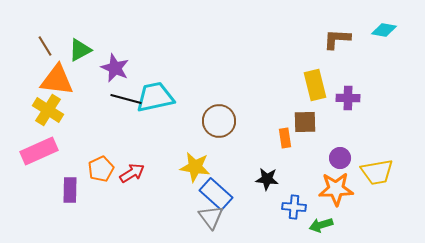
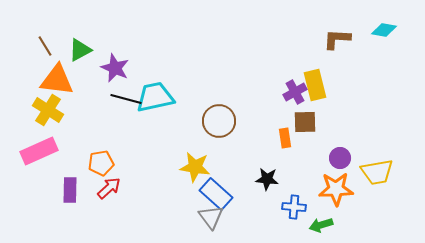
purple cross: moved 53 px left, 6 px up; rotated 30 degrees counterclockwise
orange pentagon: moved 6 px up; rotated 15 degrees clockwise
red arrow: moved 23 px left, 15 px down; rotated 10 degrees counterclockwise
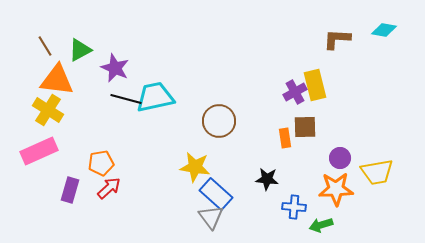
brown square: moved 5 px down
purple rectangle: rotated 15 degrees clockwise
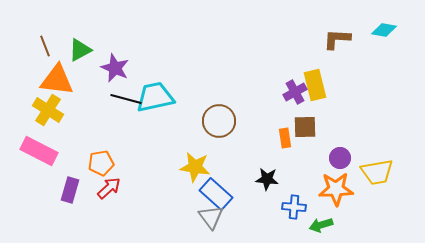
brown line: rotated 10 degrees clockwise
pink rectangle: rotated 51 degrees clockwise
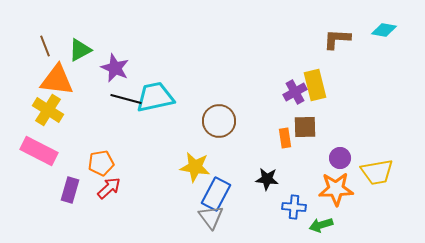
blue rectangle: rotated 76 degrees clockwise
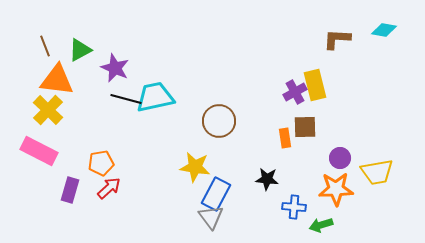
yellow cross: rotated 12 degrees clockwise
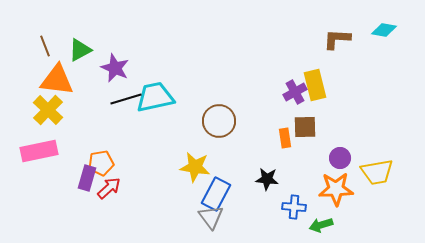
black line: rotated 32 degrees counterclockwise
pink rectangle: rotated 39 degrees counterclockwise
purple rectangle: moved 17 px right, 12 px up
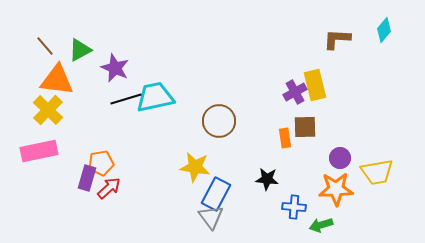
cyan diamond: rotated 60 degrees counterclockwise
brown line: rotated 20 degrees counterclockwise
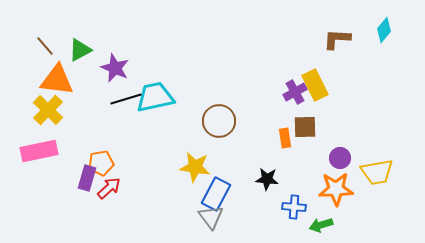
yellow rectangle: rotated 12 degrees counterclockwise
